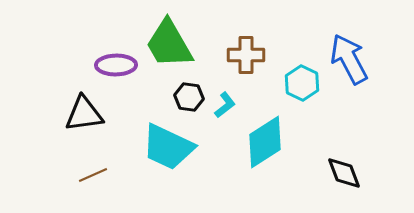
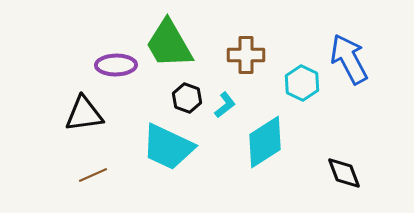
black hexagon: moved 2 px left, 1 px down; rotated 12 degrees clockwise
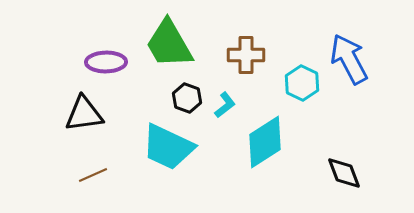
purple ellipse: moved 10 px left, 3 px up
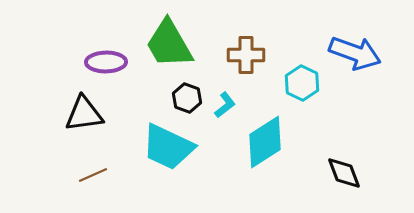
blue arrow: moved 6 px right, 6 px up; rotated 138 degrees clockwise
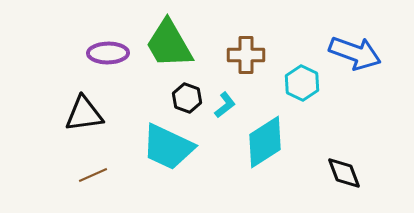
purple ellipse: moved 2 px right, 9 px up
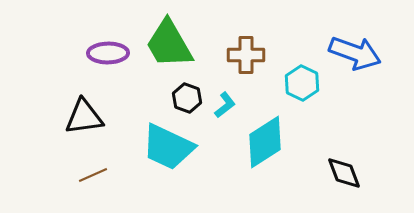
black triangle: moved 3 px down
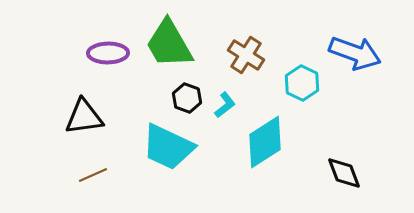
brown cross: rotated 33 degrees clockwise
